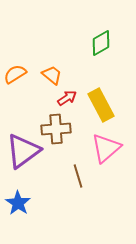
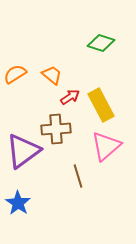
green diamond: rotated 48 degrees clockwise
red arrow: moved 3 px right, 1 px up
pink triangle: moved 2 px up
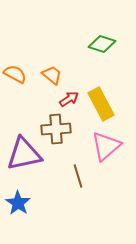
green diamond: moved 1 px right, 1 px down
orange semicircle: rotated 60 degrees clockwise
red arrow: moved 1 px left, 2 px down
yellow rectangle: moved 1 px up
purple triangle: moved 1 px right, 3 px down; rotated 24 degrees clockwise
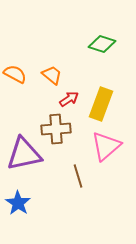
yellow rectangle: rotated 48 degrees clockwise
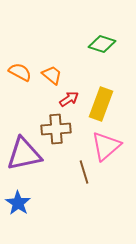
orange semicircle: moved 5 px right, 2 px up
brown line: moved 6 px right, 4 px up
